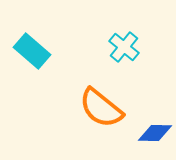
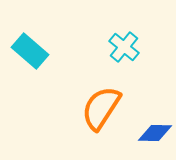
cyan rectangle: moved 2 px left
orange semicircle: rotated 84 degrees clockwise
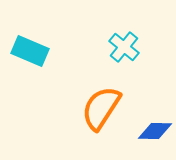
cyan rectangle: rotated 18 degrees counterclockwise
blue diamond: moved 2 px up
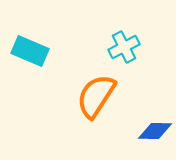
cyan cross: rotated 24 degrees clockwise
orange semicircle: moved 5 px left, 12 px up
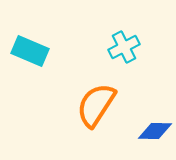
orange semicircle: moved 9 px down
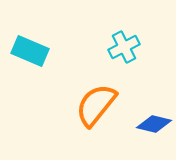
orange semicircle: rotated 6 degrees clockwise
blue diamond: moved 1 px left, 7 px up; rotated 12 degrees clockwise
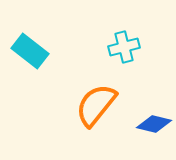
cyan cross: rotated 12 degrees clockwise
cyan rectangle: rotated 15 degrees clockwise
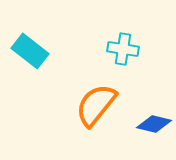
cyan cross: moved 1 px left, 2 px down; rotated 24 degrees clockwise
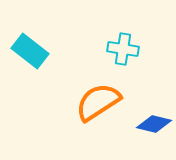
orange semicircle: moved 2 px right, 3 px up; rotated 18 degrees clockwise
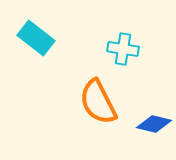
cyan rectangle: moved 6 px right, 13 px up
orange semicircle: rotated 84 degrees counterclockwise
